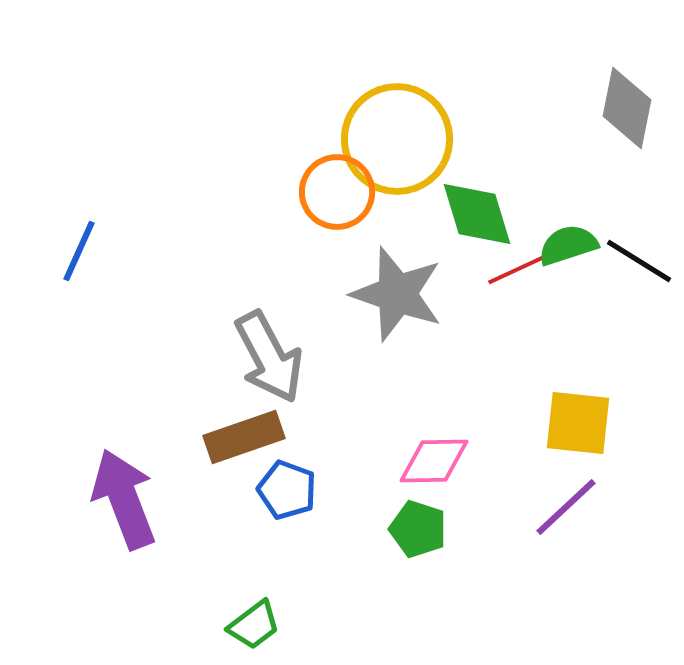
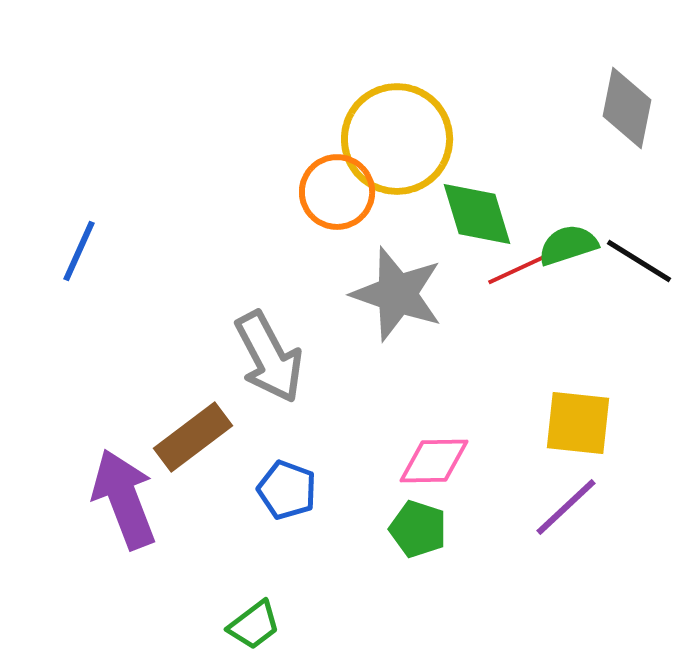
brown rectangle: moved 51 px left; rotated 18 degrees counterclockwise
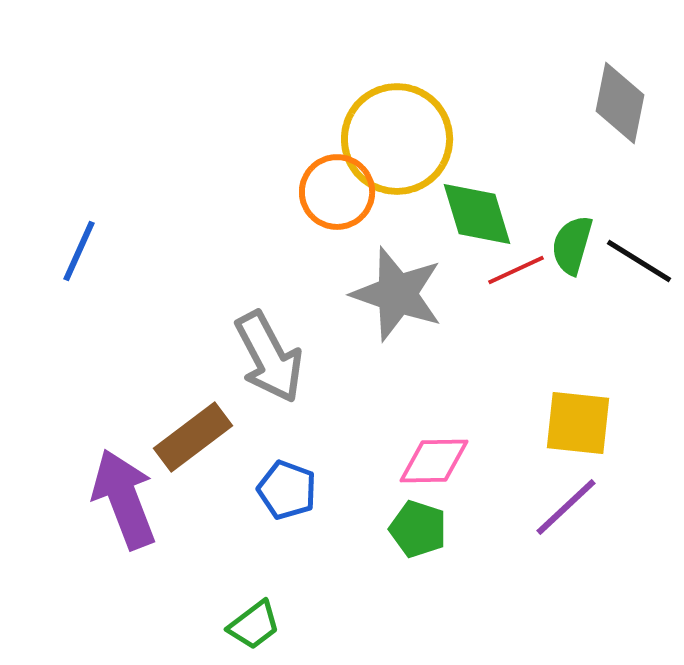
gray diamond: moved 7 px left, 5 px up
green semicircle: moved 4 px right; rotated 56 degrees counterclockwise
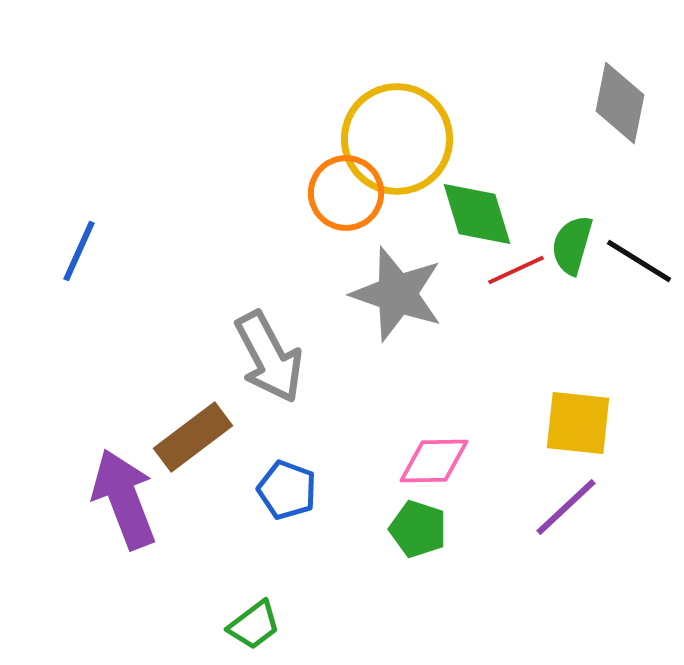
orange circle: moved 9 px right, 1 px down
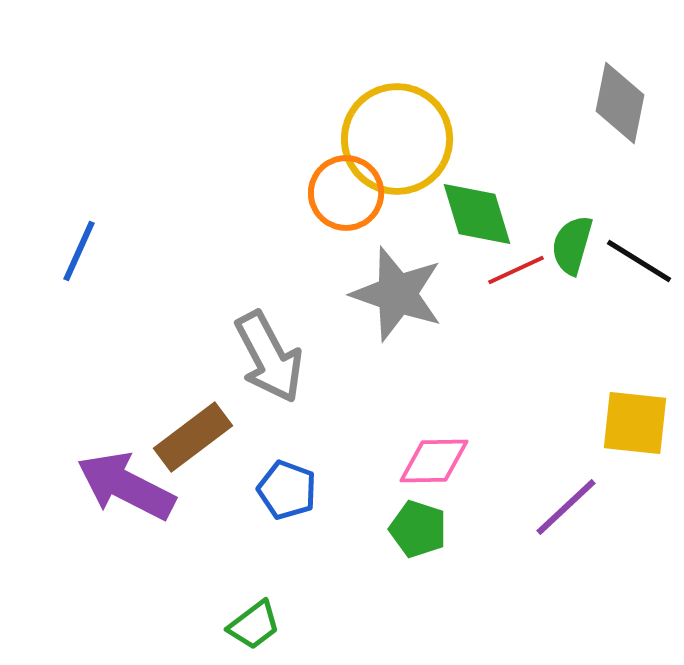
yellow square: moved 57 px right
purple arrow: moved 2 px right, 13 px up; rotated 42 degrees counterclockwise
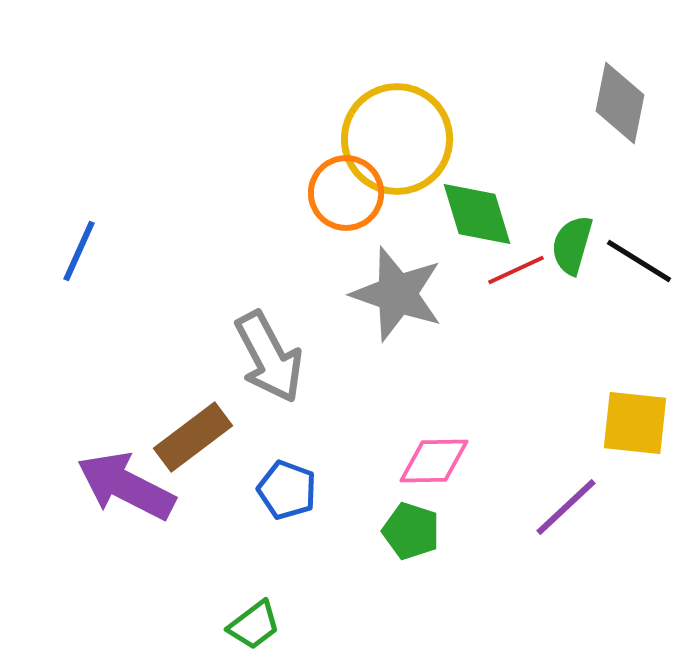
green pentagon: moved 7 px left, 2 px down
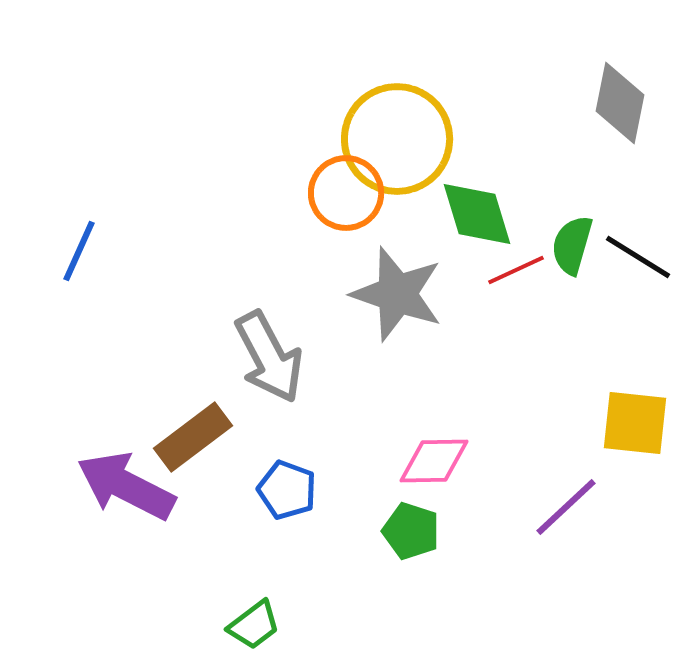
black line: moved 1 px left, 4 px up
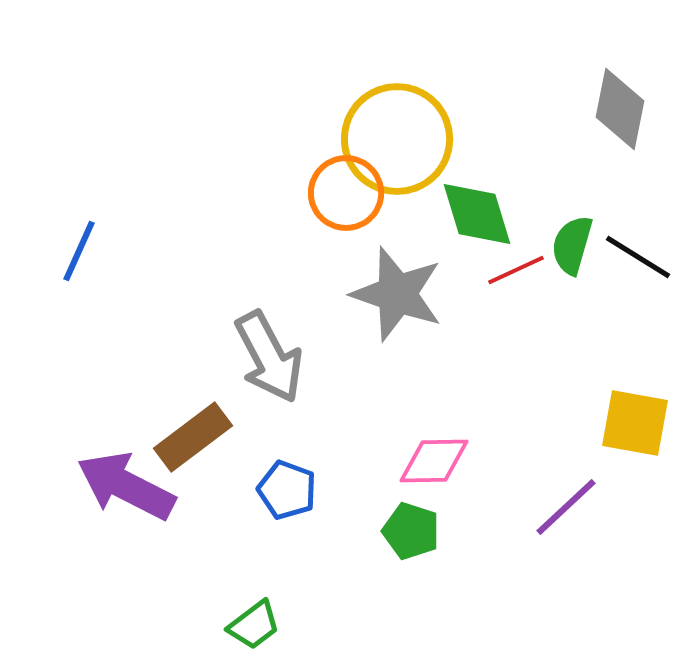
gray diamond: moved 6 px down
yellow square: rotated 4 degrees clockwise
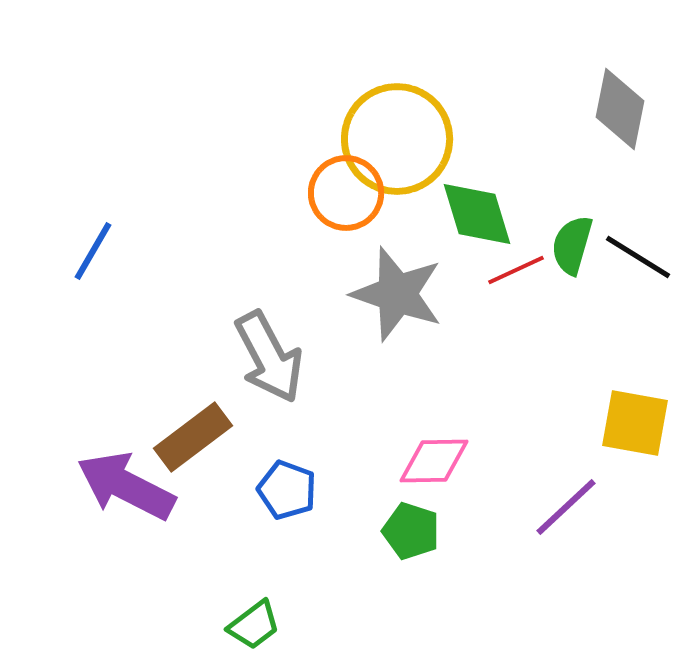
blue line: moved 14 px right; rotated 6 degrees clockwise
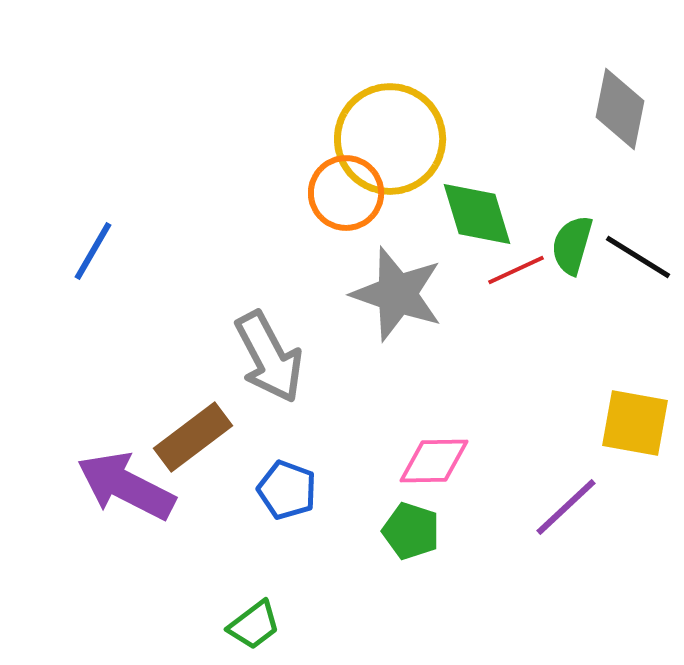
yellow circle: moved 7 px left
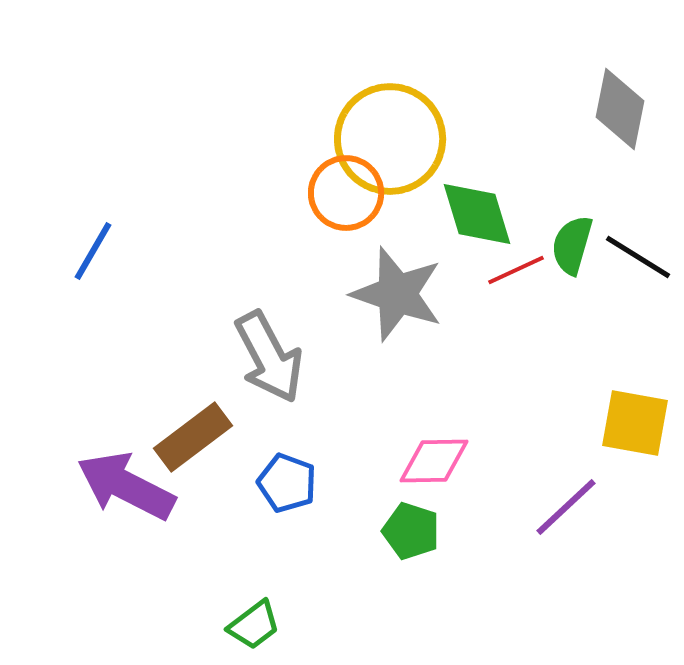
blue pentagon: moved 7 px up
